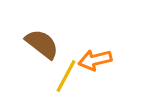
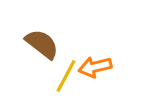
orange arrow: moved 7 px down
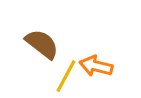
orange arrow: moved 1 px right, 1 px up; rotated 28 degrees clockwise
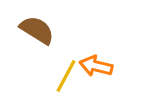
brown semicircle: moved 5 px left, 14 px up; rotated 6 degrees counterclockwise
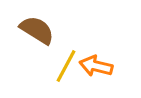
yellow line: moved 10 px up
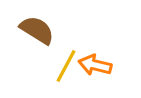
orange arrow: moved 1 px left, 1 px up
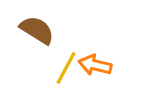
yellow line: moved 2 px down
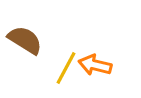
brown semicircle: moved 12 px left, 10 px down
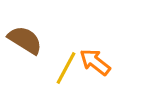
orange arrow: moved 3 px up; rotated 24 degrees clockwise
